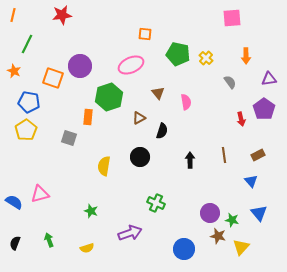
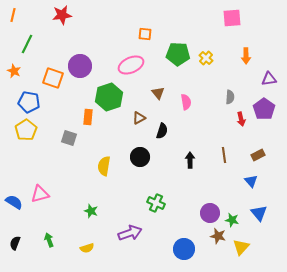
green pentagon at (178, 54): rotated 10 degrees counterclockwise
gray semicircle at (230, 82): moved 15 px down; rotated 40 degrees clockwise
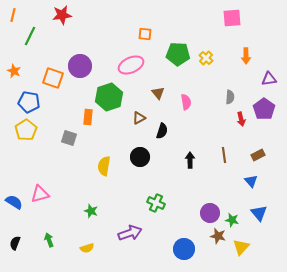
green line at (27, 44): moved 3 px right, 8 px up
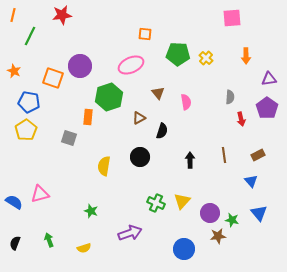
purple pentagon at (264, 109): moved 3 px right, 1 px up
brown star at (218, 236): rotated 21 degrees counterclockwise
yellow triangle at (241, 247): moved 59 px left, 46 px up
yellow semicircle at (87, 248): moved 3 px left
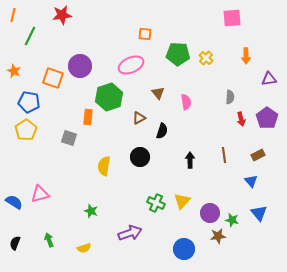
purple pentagon at (267, 108): moved 10 px down
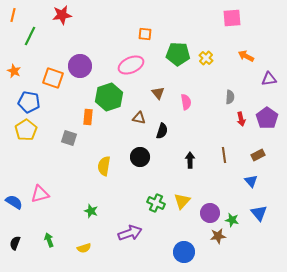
orange arrow at (246, 56): rotated 119 degrees clockwise
brown triangle at (139, 118): rotated 40 degrees clockwise
blue circle at (184, 249): moved 3 px down
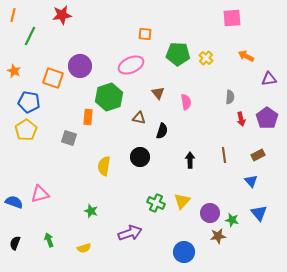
blue semicircle at (14, 202): rotated 12 degrees counterclockwise
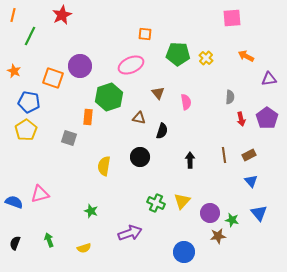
red star at (62, 15): rotated 18 degrees counterclockwise
brown rectangle at (258, 155): moved 9 px left
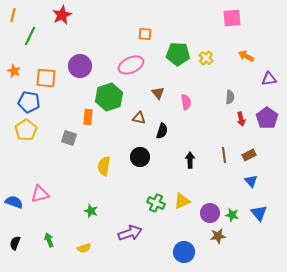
orange square at (53, 78): moved 7 px left; rotated 15 degrees counterclockwise
yellow triangle at (182, 201): rotated 24 degrees clockwise
green star at (232, 220): moved 5 px up
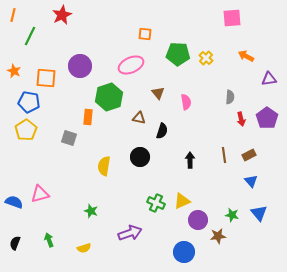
purple circle at (210, 213): moved 12 px left, 7 px down
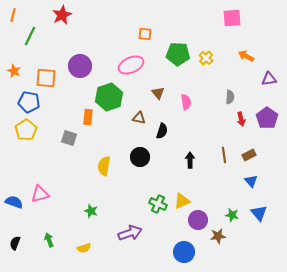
green cross at (156, 203): moved 2 px right, 1 px down
